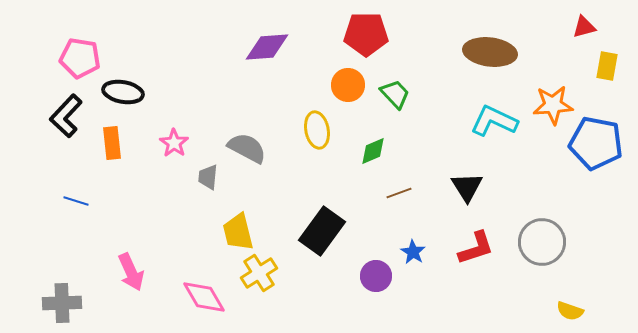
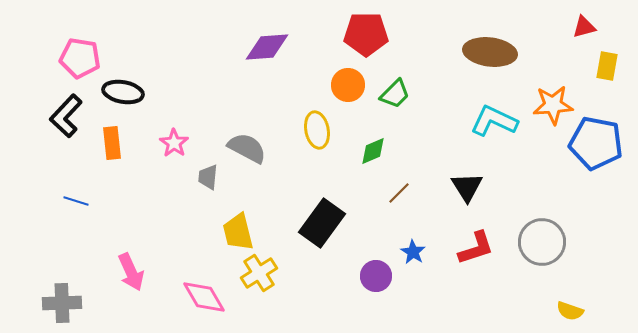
green trapezoid: rotated 88 degrees clockwise
brown line: rotated 25 degrees counterclockwise
black rectangle: moved 8 px up
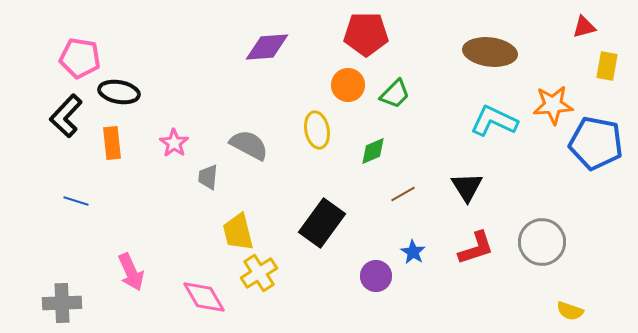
black ellipse: moved 4 px left
gray semicircle: moved 2 px right, 3 px up
brown line: moved 4 px right, 1 px down; rotated 15 degrees clockwise
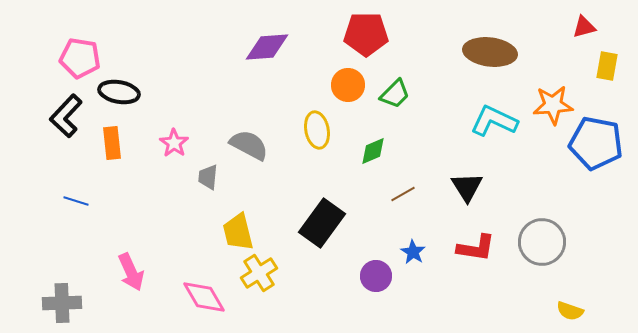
red L-shape: rotated 27 degrees clockwise
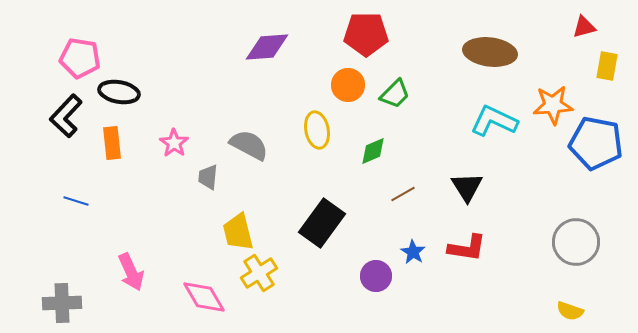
gray circle: moved 34 px right
red L-shape: moved 9 px left
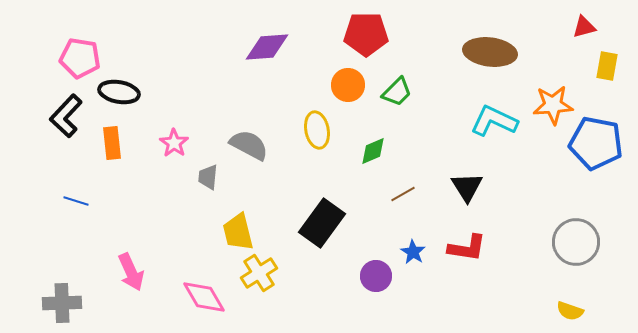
green trapezoid: moved 2 px right, 2 px up
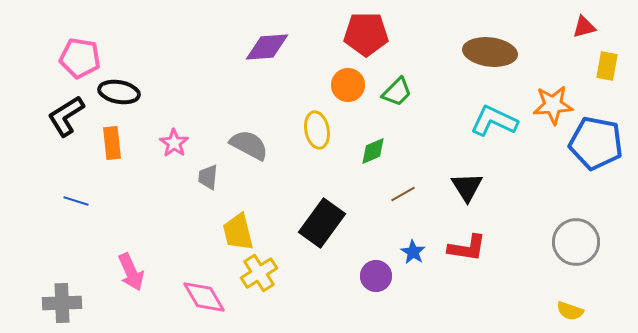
black L-shape: rotated 15 degrees clockwise
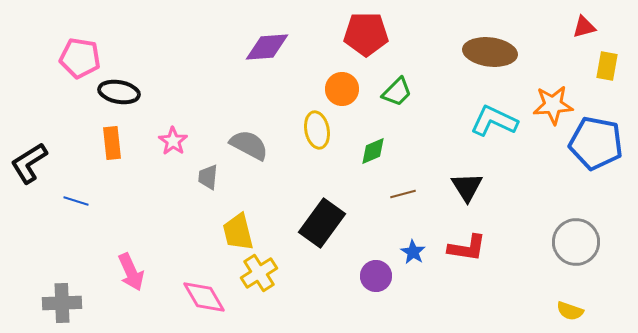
orange circle: moved 6 px left, 4 px down
black L-shape: moved 37 px left, 47 px down
pink star: moved 1 px left, 2 px up
brown line: rotated 15 degrees clockwise
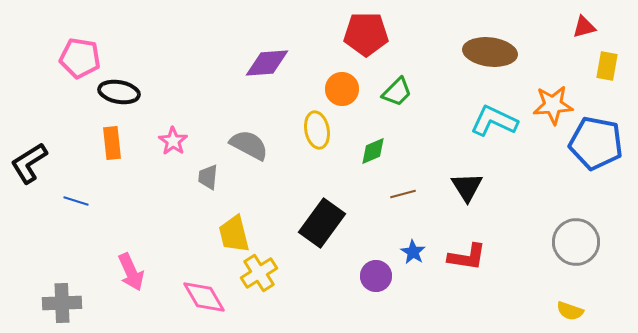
purple diamond: moved 16 px down
yellow trapezoid: moved 4 px left, 2 px down
red L-shape: moved 9 px down
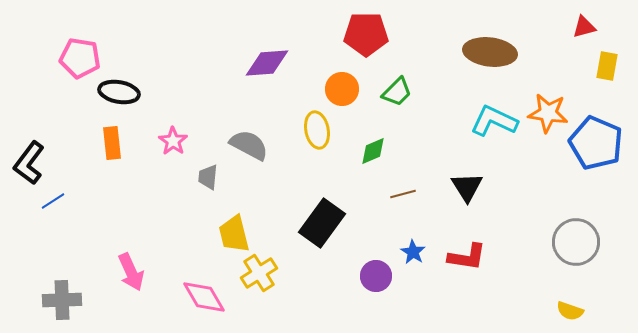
orange star: moved 5 px left, 8 px down; rotated 12 degrees clockwise
blue pentagon: rotated 12 degrees clockwise
black L-shape: rotated 21 degrees counterclockwise
blue line: moved 23 px left; rotated 50 degrees counterclockwise
gray cross: moved 3 px up
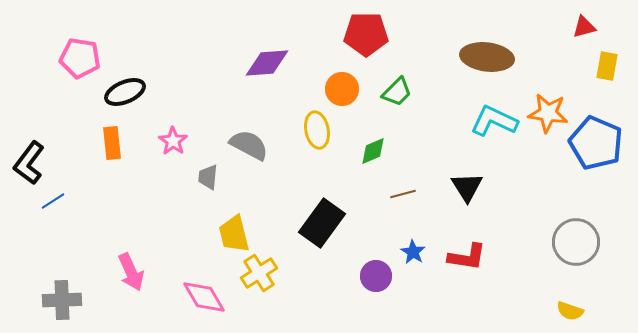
brown ellipse: moved 3 px left, 5 px down
black ellipse: moved 6 px right; rotated 33 degrees counterclockwise
